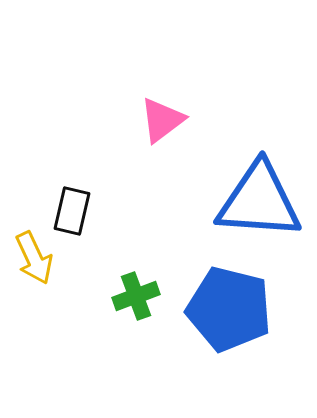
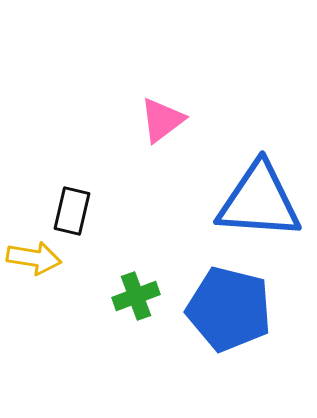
yellow arrow: rotated 56 degrees counterclockwise
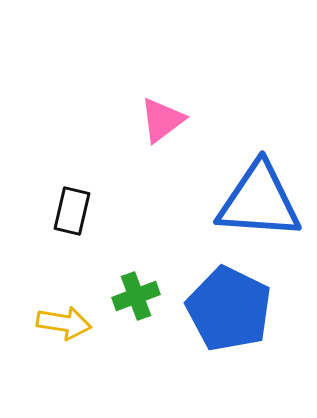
yellow arrow: moved 30 px right, 65 px down
blue pentagon: rotated 12 degrees clockwise
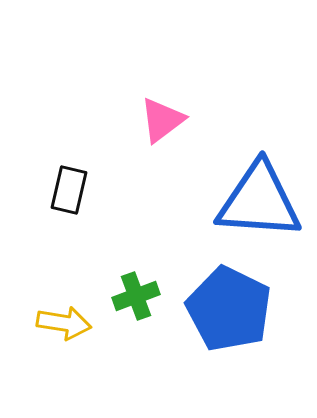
black rectangle: moved 3 px left, 21 px up
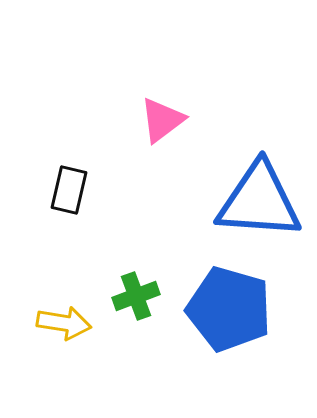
blue pentagon: rotated 10 degrees counterclockwise
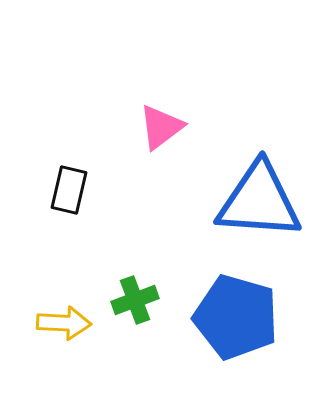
pink triangle: moved 1 px left, 7 px down
green cross: moved 1 px left, 4 px down
blue pentagon: moved 7 px right, 8 px down
yellow arrow: rotated 6 degrees counterclockwise
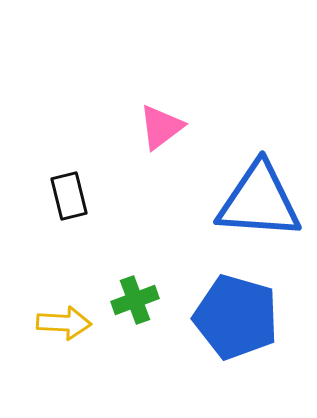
black rectangle: moved 6 px down; rotated 27 degrees counterclockwise
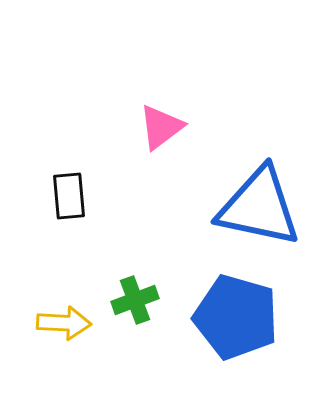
black rectangle: rotated 9 degrees clockwise
blue triangle: moved 6 px down; rotated 8 degrees clockwise
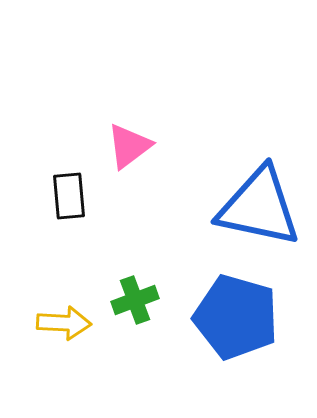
pink triangle: moved 32 px left, 19 px down
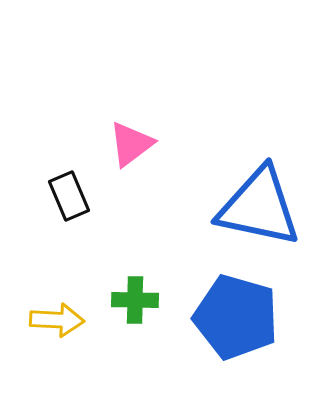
pink triangle: moved 2 px right, 2 px up
black rectangle: rotated 18 degrees counterclockwise
green cross: rotated 21 degrees clockwise
yellow arrow: moved 7 px left, 3 px up
